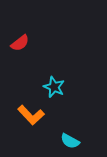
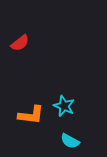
cyan star: moved 10 px right, 19 px down
orange L-shape: rotated 40 degrees counterclockwise
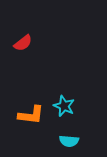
red semicircle: moved 3 px right
cyan semicircle: moved 1 px left; rotated 24 degrees counterclockwise
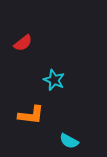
cyan star: moved 10 px left, 26 px up
cyan semicircle: rotated 24 degrees clockwise
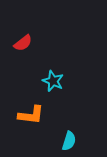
cyan star: moved 1 px left, 1 px down
cyan semicircle: rotated 102 degrees counterclockwise
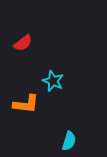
orange L-shape: moved 5 px left, 11 px up
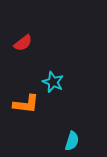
cyan star: moved 1 px down
cyan semicircle: moved 3 px right
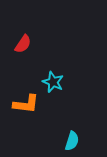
red semicircle: moved 1 px down; rotated 18 degrees counterclockwise
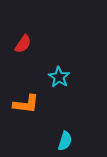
cyan star: moved 6 px right, 5 px up; rotated 10 degrees clockwise
cyan semicircle: moved 7 px left
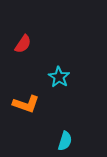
orange L-shape: rotated 12 degrees clockwise
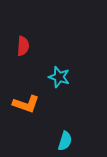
red semicircle: moved 2 px down; rotated 30 degrees counterclockwise
cyan star: rotated 15 degrees counterclockwise
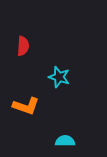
orange L-shape: moved 2 px down
cyan semicircle: rotated 108 degrees counterclockwise
